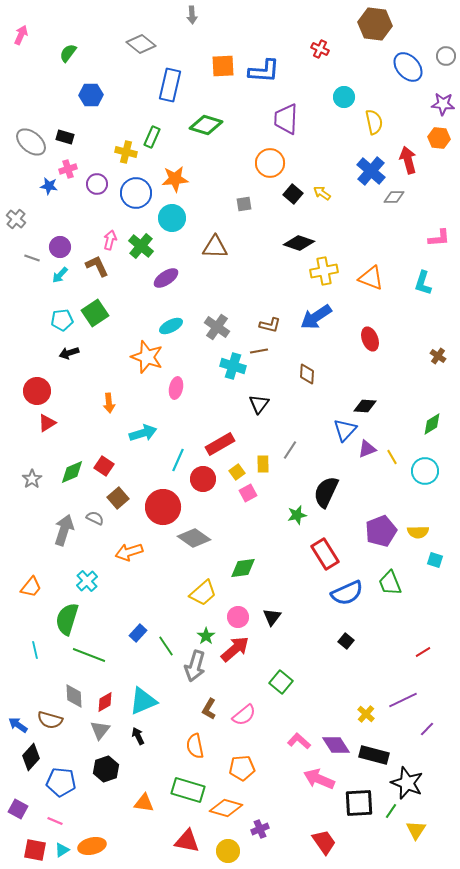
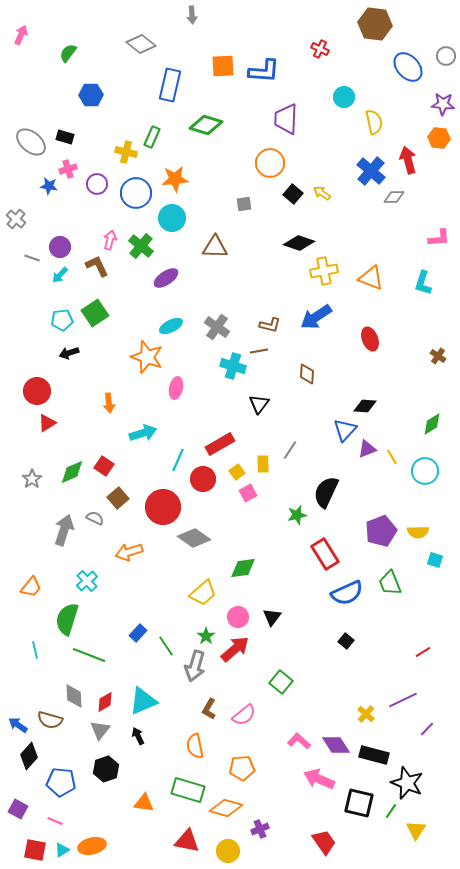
black diamond at (31, 757): moved 2 px left, 1 px up
black square at (359, 803): rotated 16 degrees clockwise
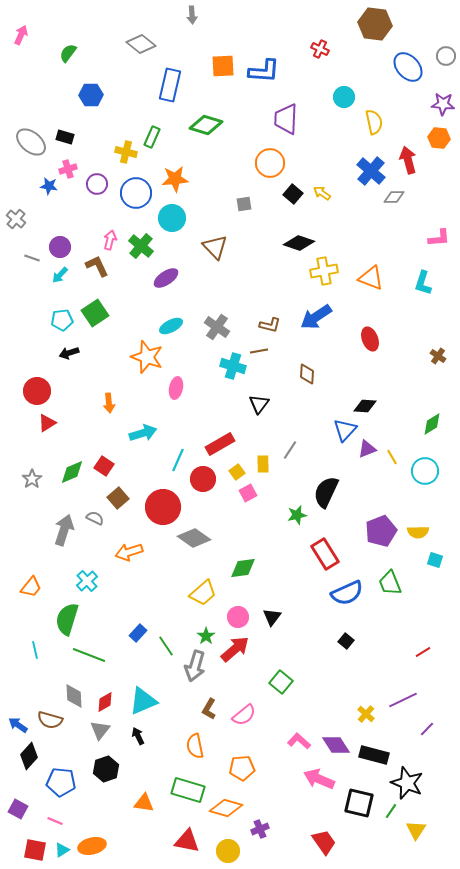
brown triangle at (215, 247): rotated 44 degrees clockwise
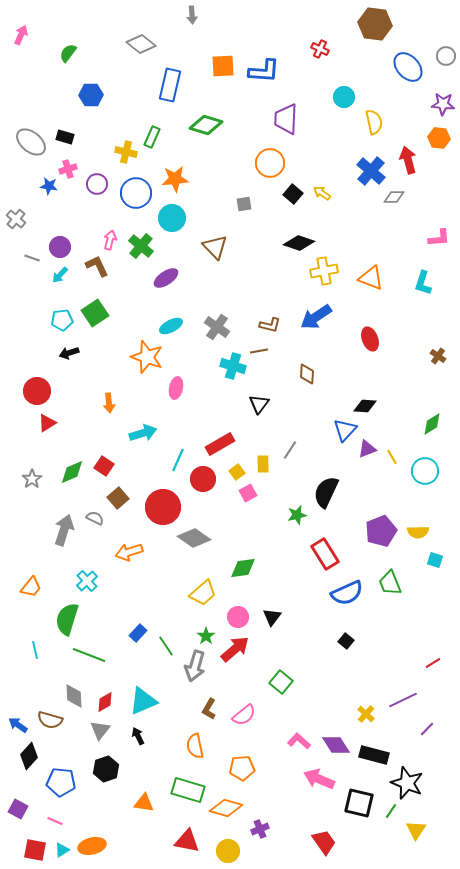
red line at (423, 652): moved 10 px right, 11 px down
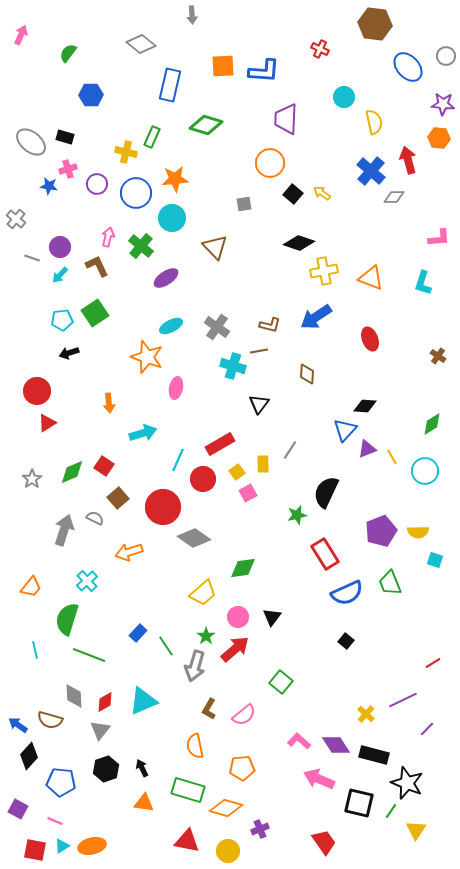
pink arrow at (110, 240): moved 2 px left, 3 px up
black arrow at (138, 736): moved 4 px right, 32 px down
cyan triangle at (62, 850): moved 4 px up
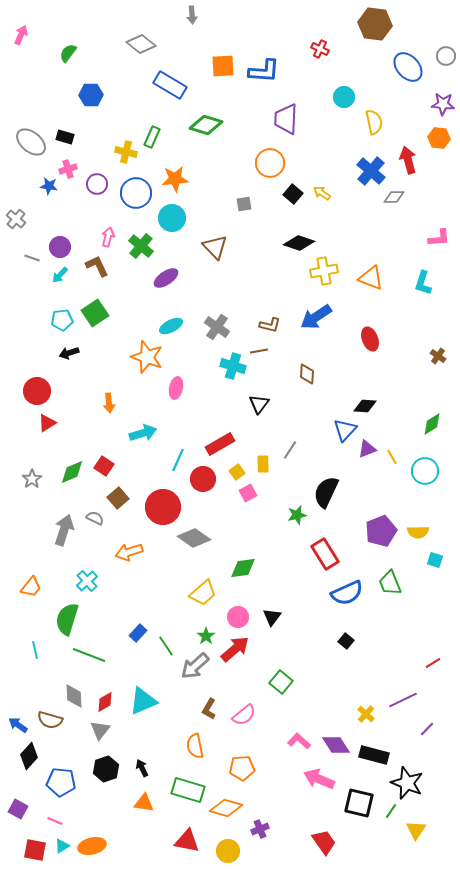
blue rectangle at (170, 85): rotated 72 degrees counterclockwise
gray arrow at (195, 666): rotated 32 degrees clockwise
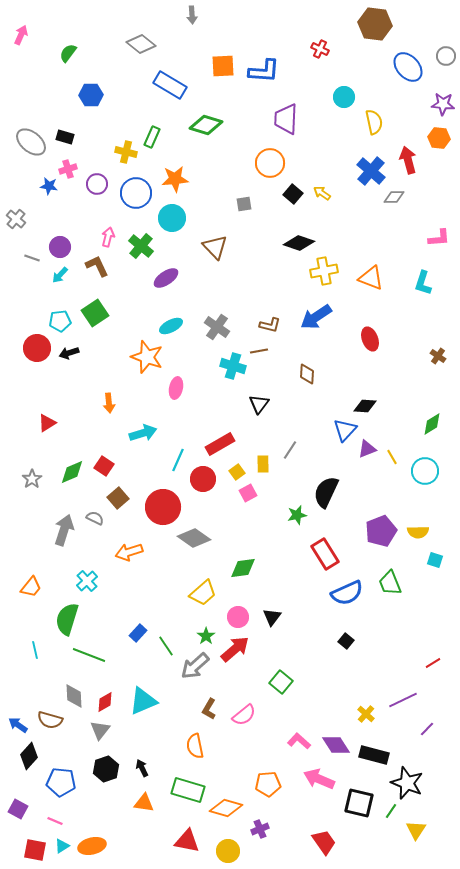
cyan pentagon at (62, 320): moved 2 px left, 1 px down
red circle at (37, 391): moved 43 px up
orange pentagon at (242, 768): moved 26 px right, 16 px down
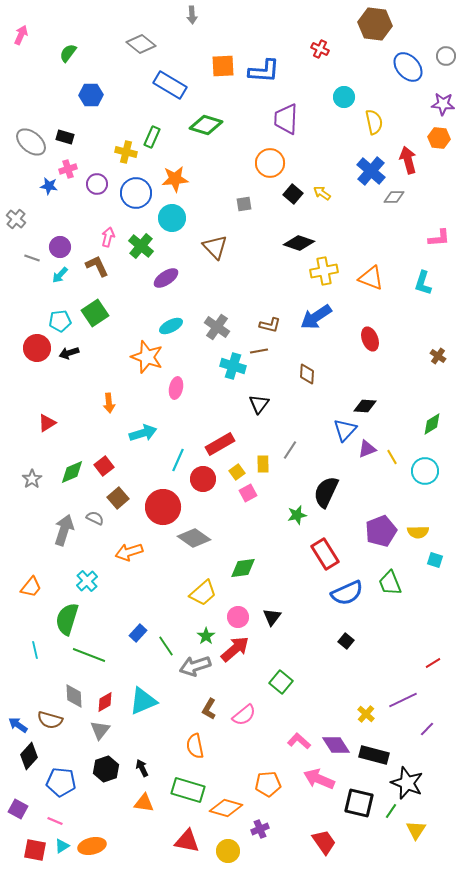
red square at (104, 466): rotated 18 degrees clockwise
gray arrow at (195, 666): rotated 24 degrees clockwise
